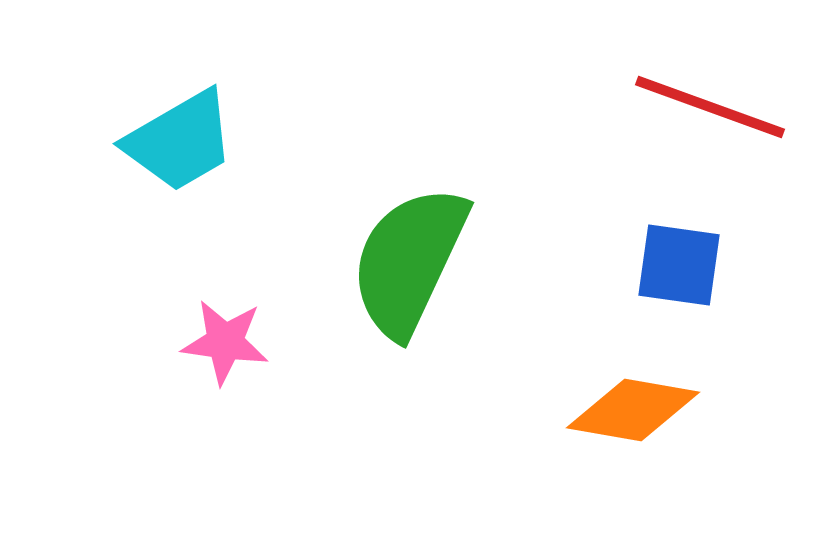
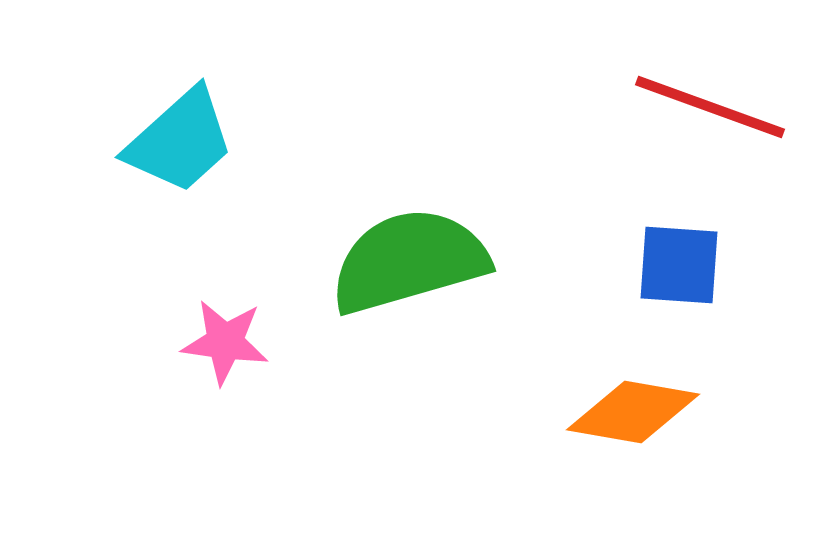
cyan trapezoid: rotated 12 degrees counterclockwise
green semicircle: rotated 49 degrees clockwise
blue square: rotated 4 degrees counterclockwise
orange diamond: moved 2 px down
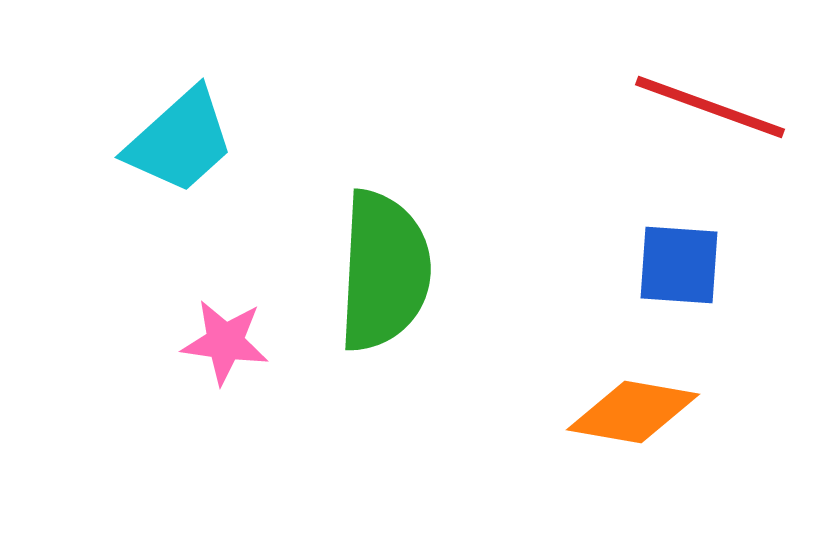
green semicircle: moved 25 px left, 10 px down; rotated 109 degrees clockwise
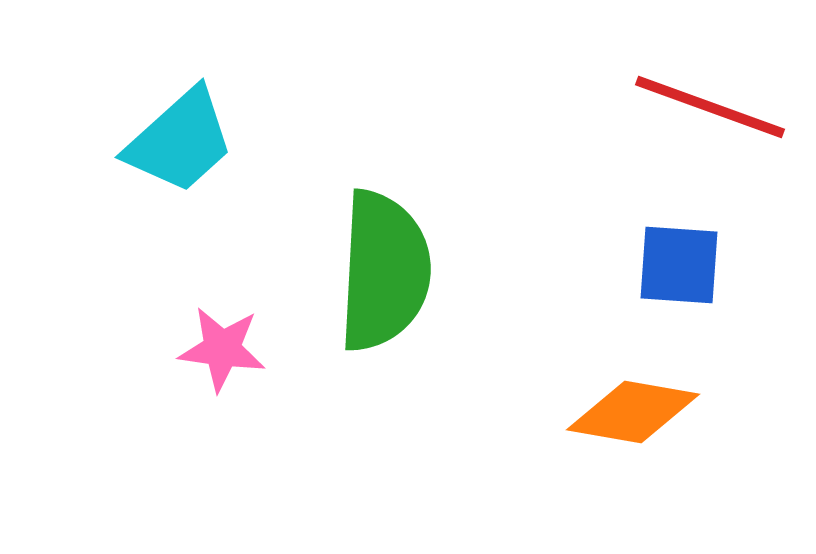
pink star: moved 3 px left, 7 px down
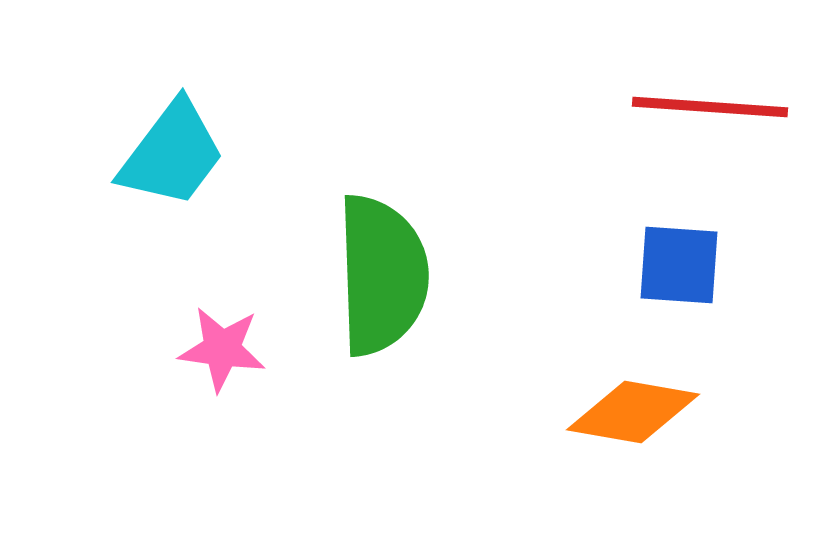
red line: rotated 16 degrees counterclockwise
cyan trapezoid: moved 8 px left, 13 px down; rotated 11 degrees counterclockwise
green semicircle: moved 2 px left, 4 px down; rotated 5 degrees counterclockwise
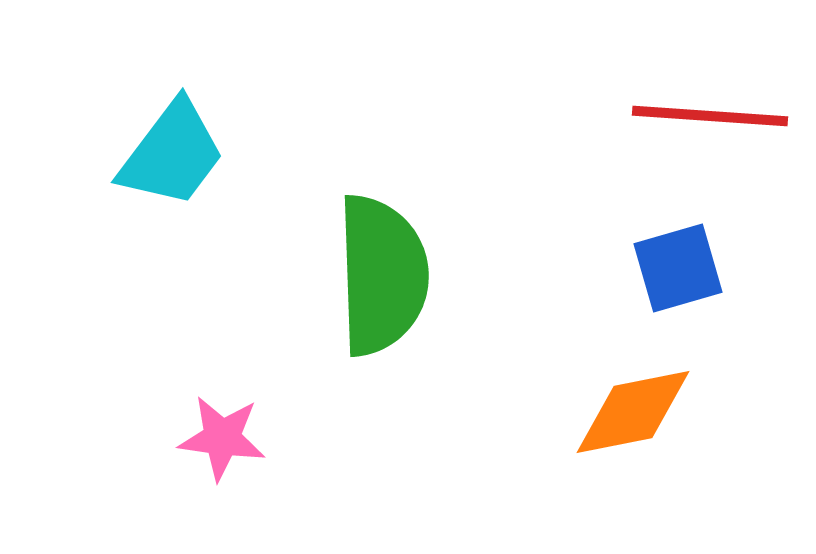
red line: moved 9 px down
blue square: moved 1 px left, 3 px down; rotated 20 degrees counterclockwise
pink star: moved 89 px down
orange diamond: rotated 21 degrees counterclockwise
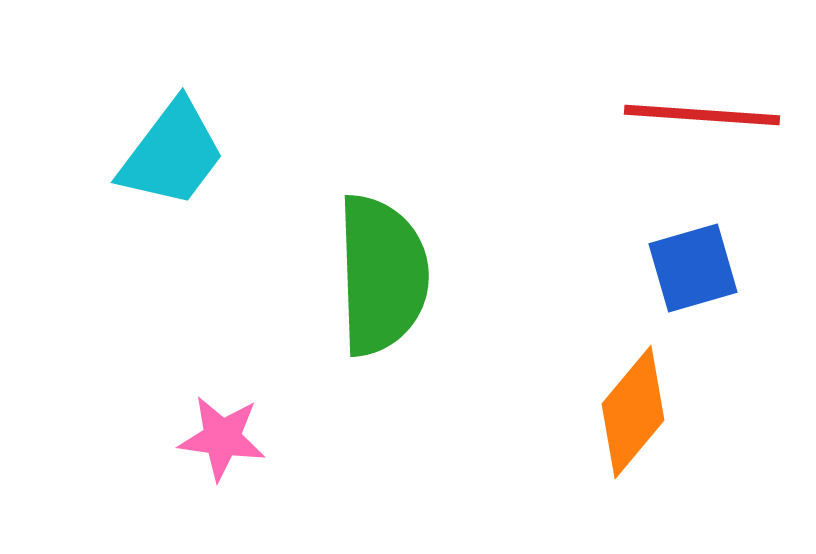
red line: moved 8 px left, 1 px up
blue square: moved 15 px right
orange diamond: rotated 39 degrees counterclockwise
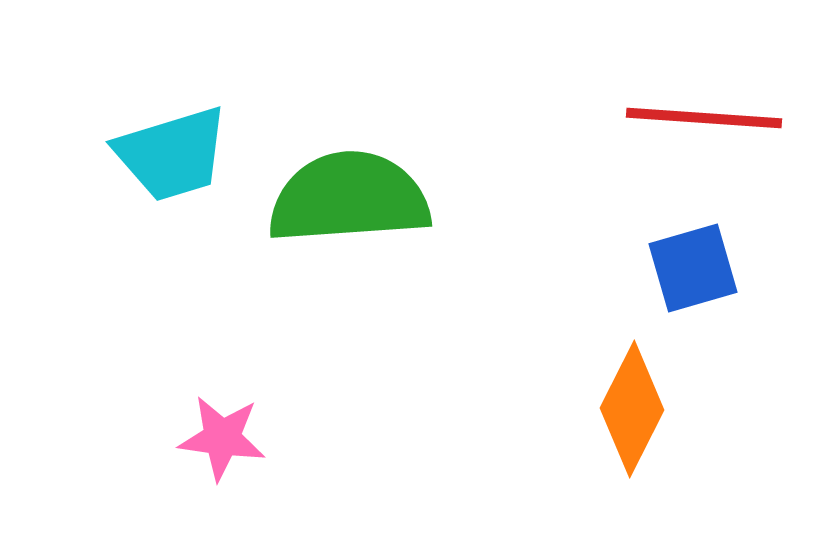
red line: moved 2 px right, 3 px down
cyan trapezoid: rotated 36 degrees clockwise
green semicircle: moved 33 px left, 77 px up; rotated 92 degrees counterclockwise
orange diamond: moved 1 px left, 3 px up; rotated 13 degrees counterclockwise
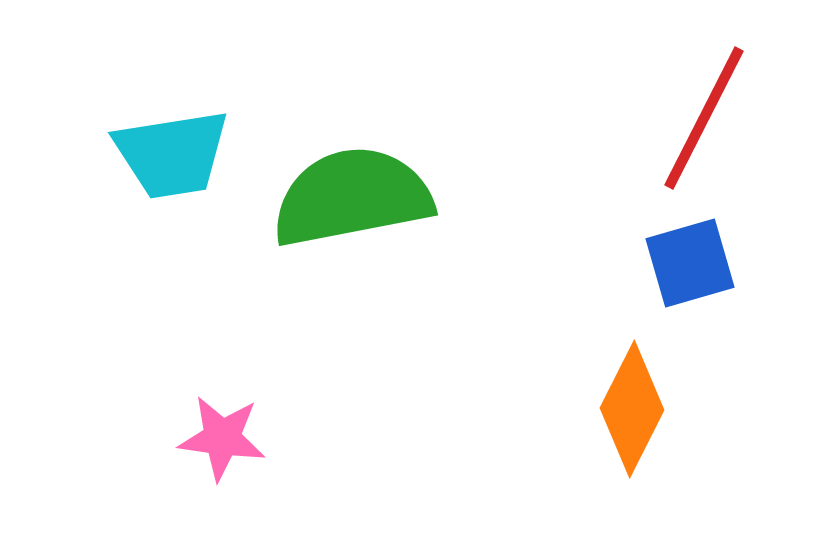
red line: rotated 67 degrees counterclockwise
cyan trapezoid: rotated 8 degrees clockwise
green semicircle: moved 3 px right, 1 px up; rotated 7 degrees counterclockwise
blue square: moved 3 px left, 5 px up
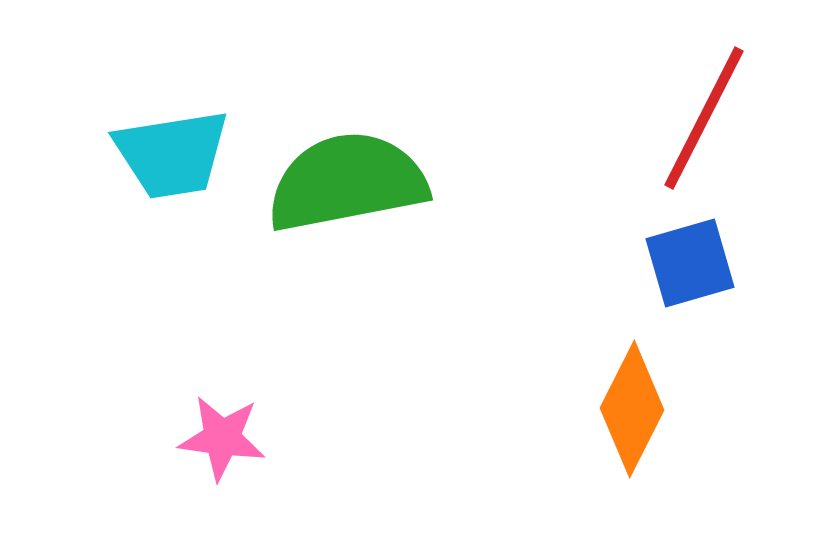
green semicircle: moved 5 px left, 15 px up
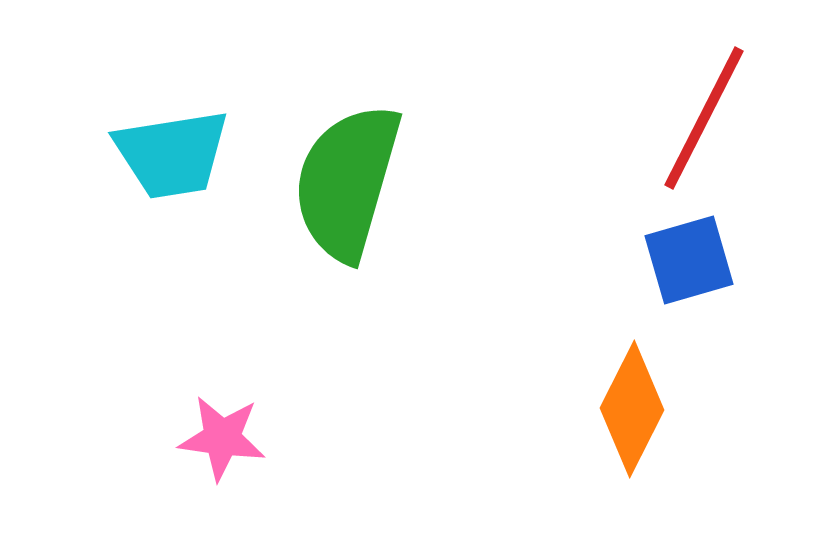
green semicircle: rotated 63 degrees counterclockwise
blue square: moved 1 px left, 3 px up
